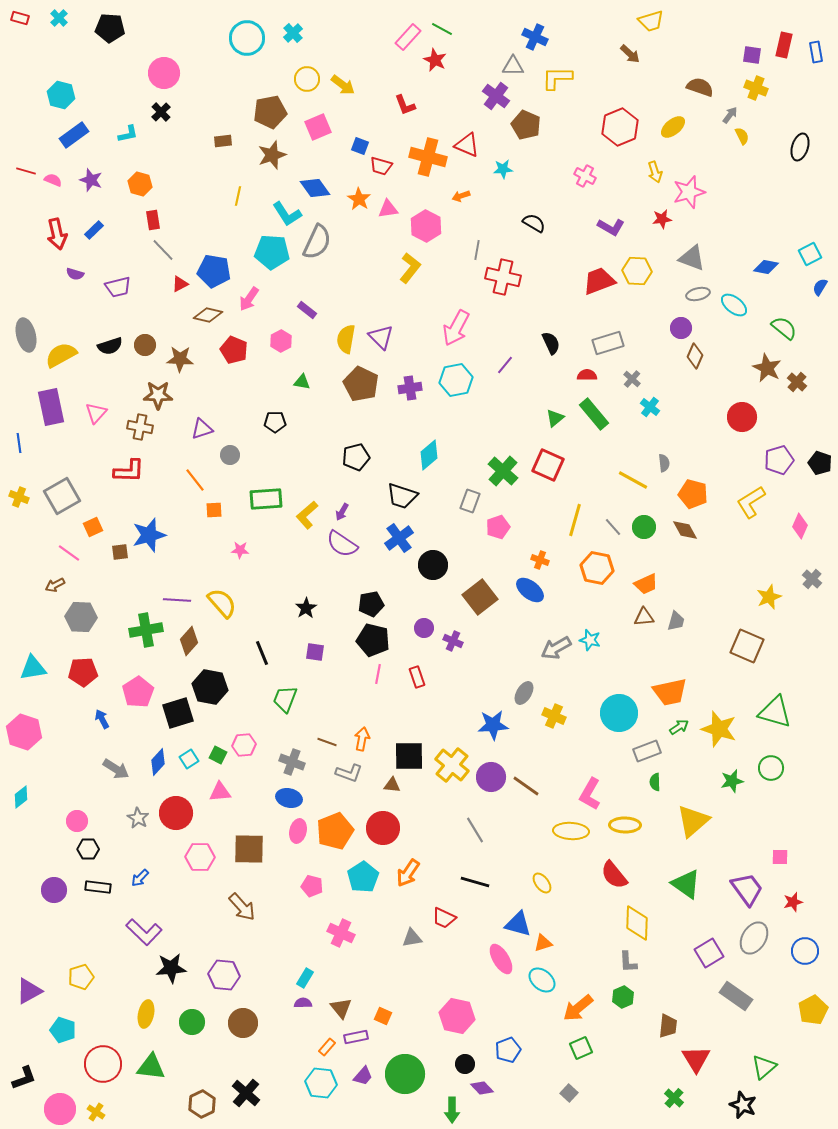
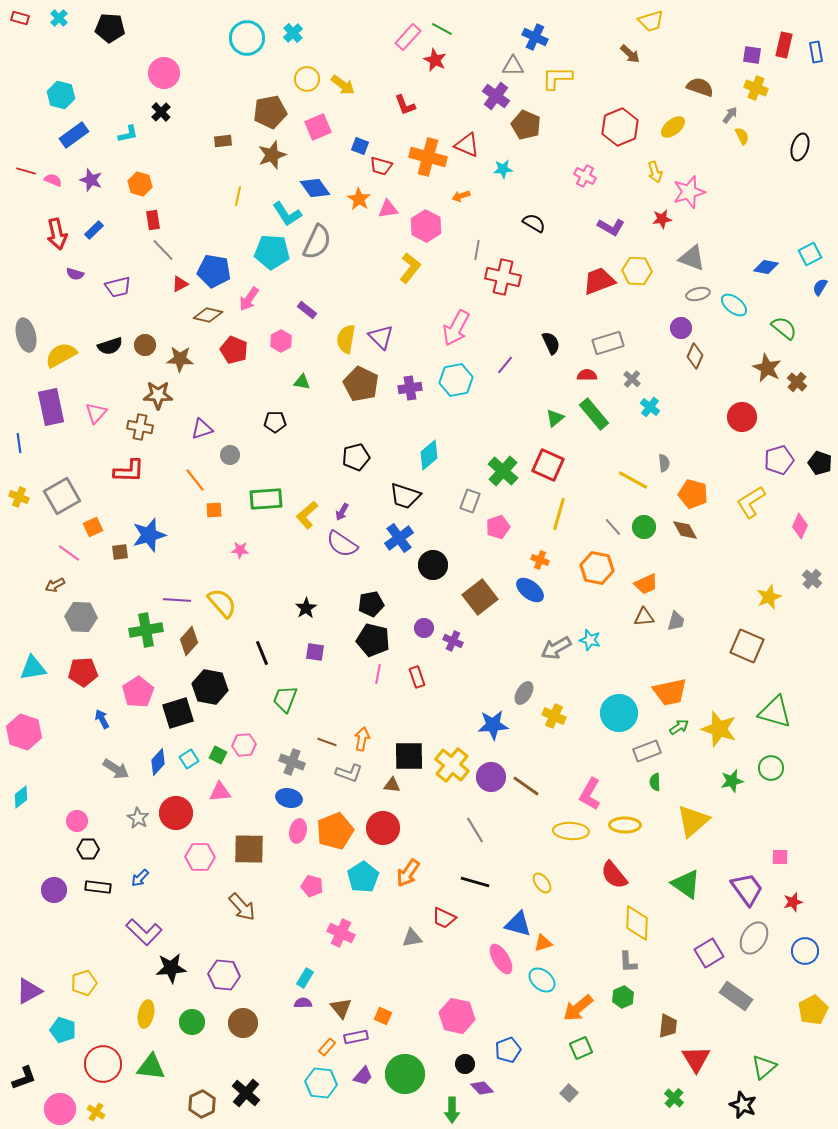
black trapezoid at (402, 496): moved 3 px right
yellow line at (575, 520): moved 16 px left, 6 px up
yellow pentagon at (81, 977): moved 3 px right, 6 px down
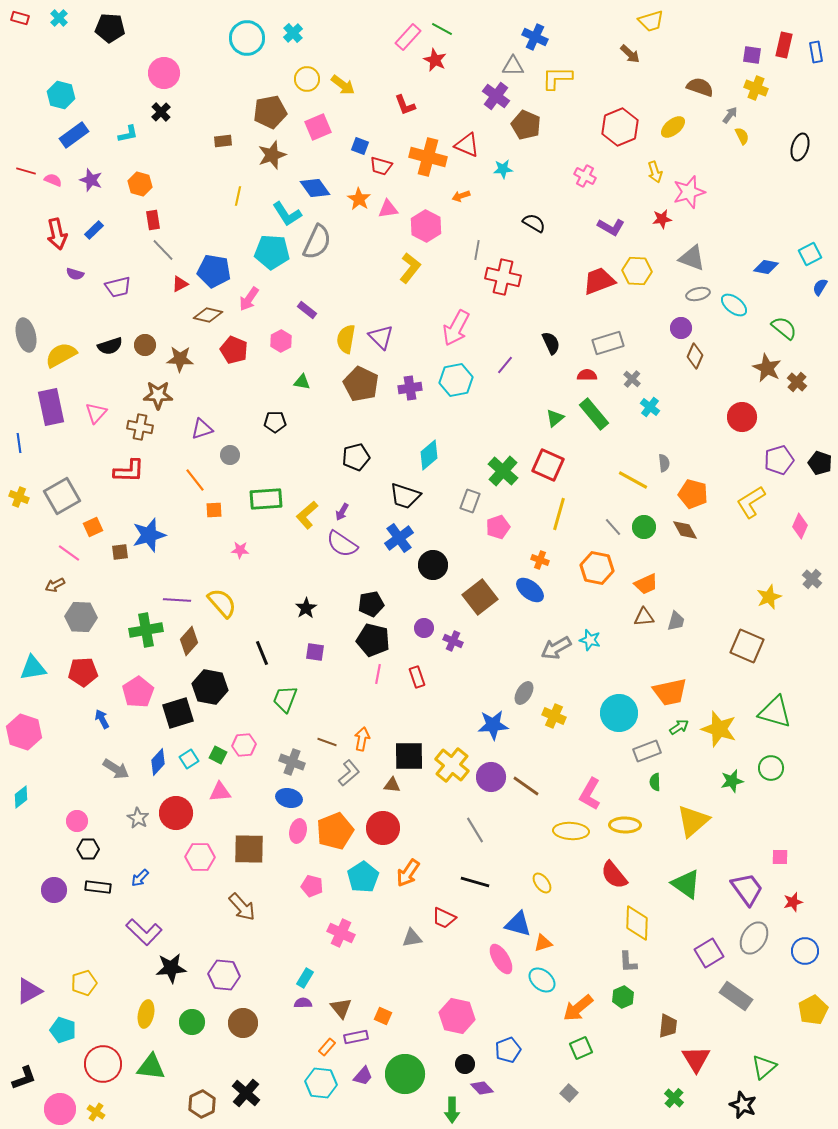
gray L-shape at (349, 773): rotated 60 degrees counterclockwise
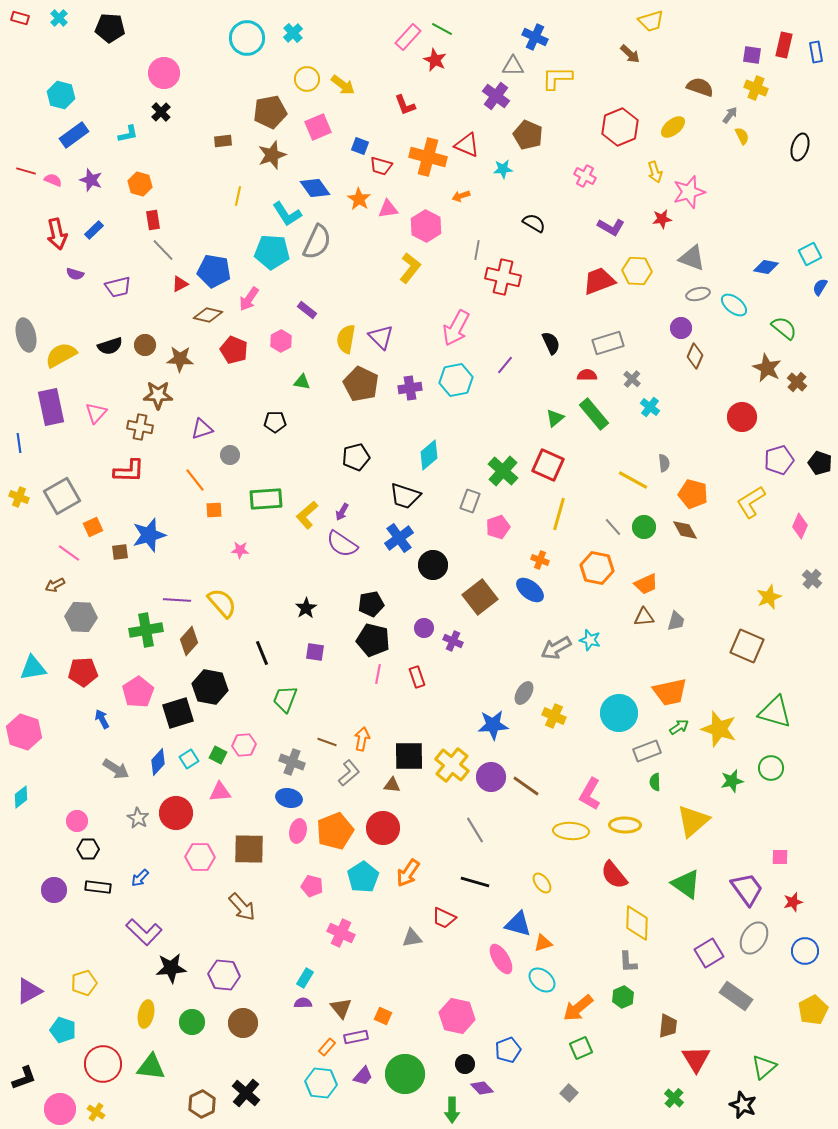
brown pentagon at (526, 125): moved 2 px right, 10 px down
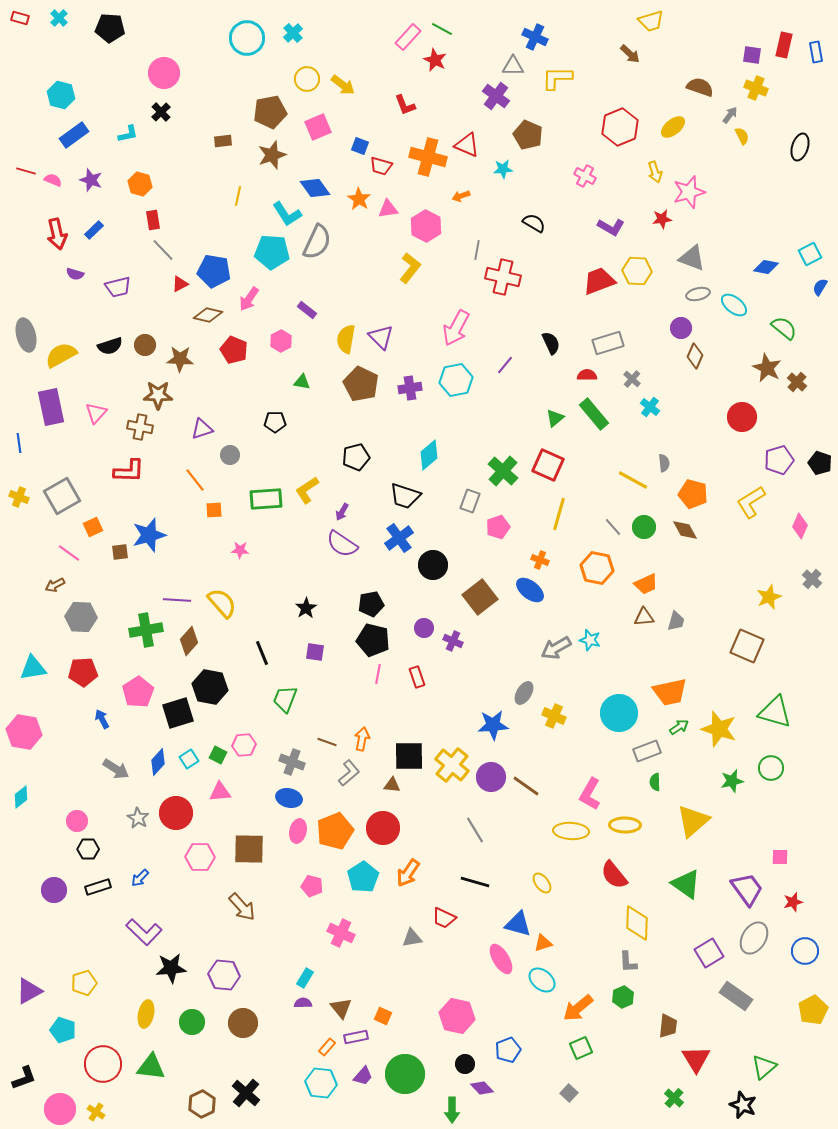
yellow L-shape at (307, 515): moved 25 px up; rotated 8 degrees clockwise
pink hexagon at (24, 732): rotated 8 degrees counterclockwise
black rectangle at (98, 887): rotated 25 degrees counterclockwise
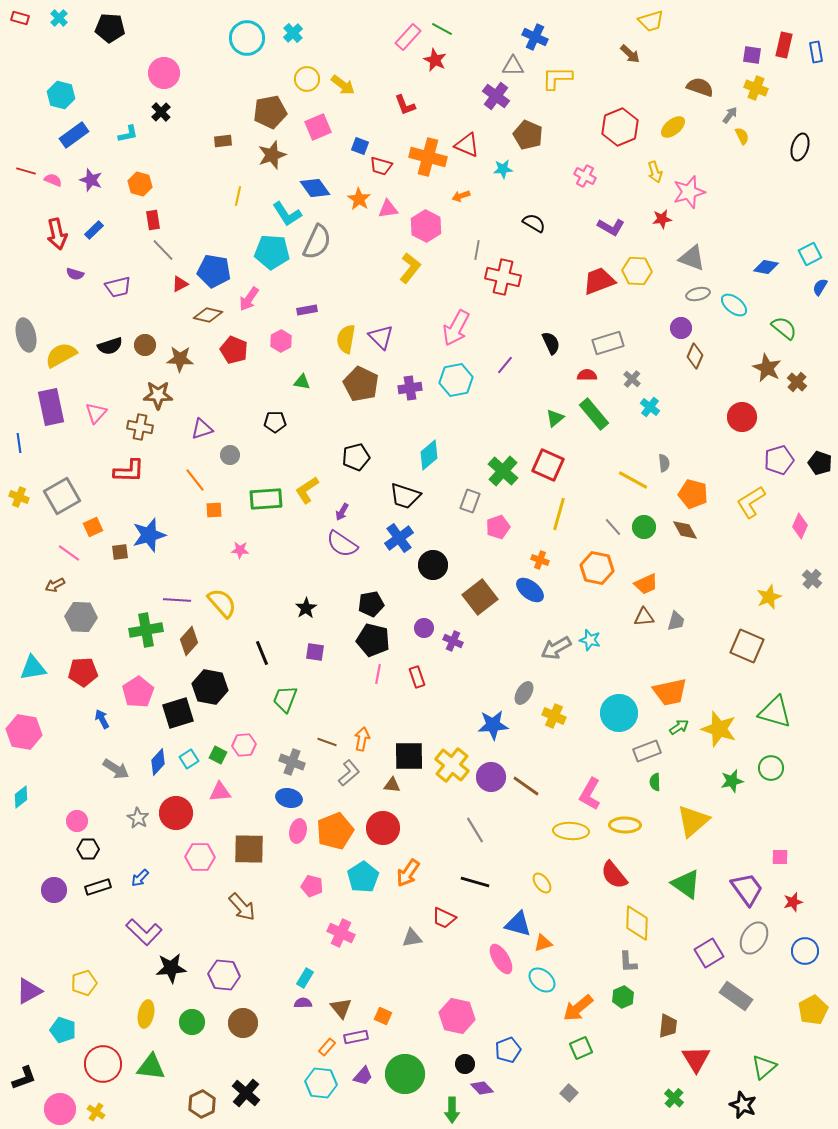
purple rectangle at (307, 310): rotated 48 degrees counterclockwise
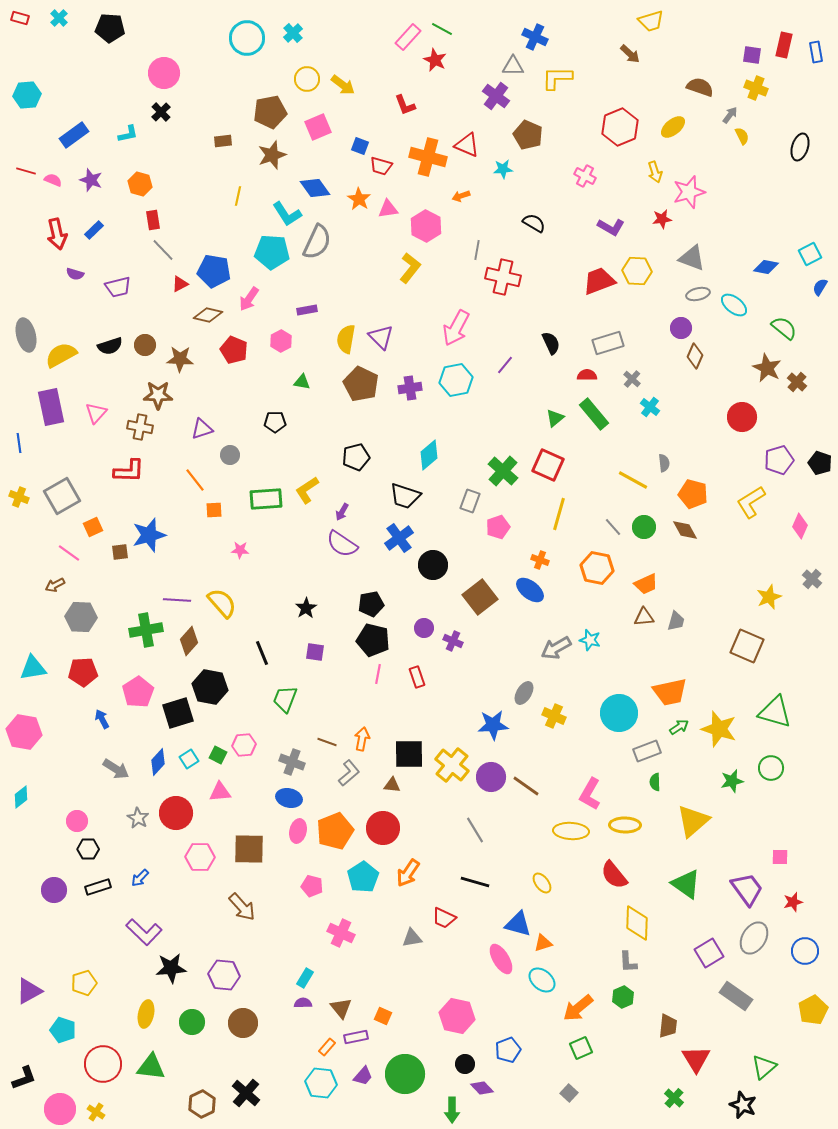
cyan hexagon at (61, 95): moved 34 px left; rotated 20 degrees counterclockwise
black square at (409, 756): moved 2 px up
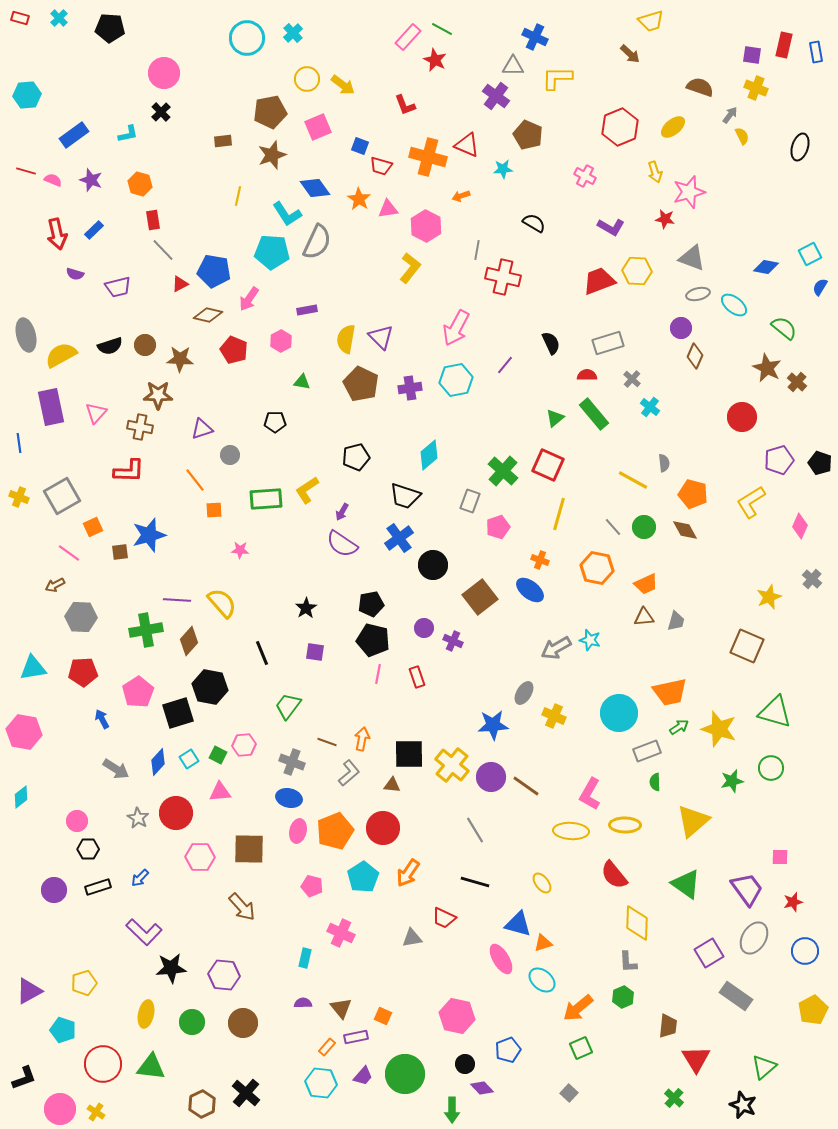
red star at (662, 219): moved 3 px right; rotated 18 degrees clockwise
green trapezoid at (285, 699): moved 3 px right, 7 px down; rotated 16 degrees clockwise
cyan rectangle at (305, 978): moved 20 px up; rotated 18 degrees counterclockwise
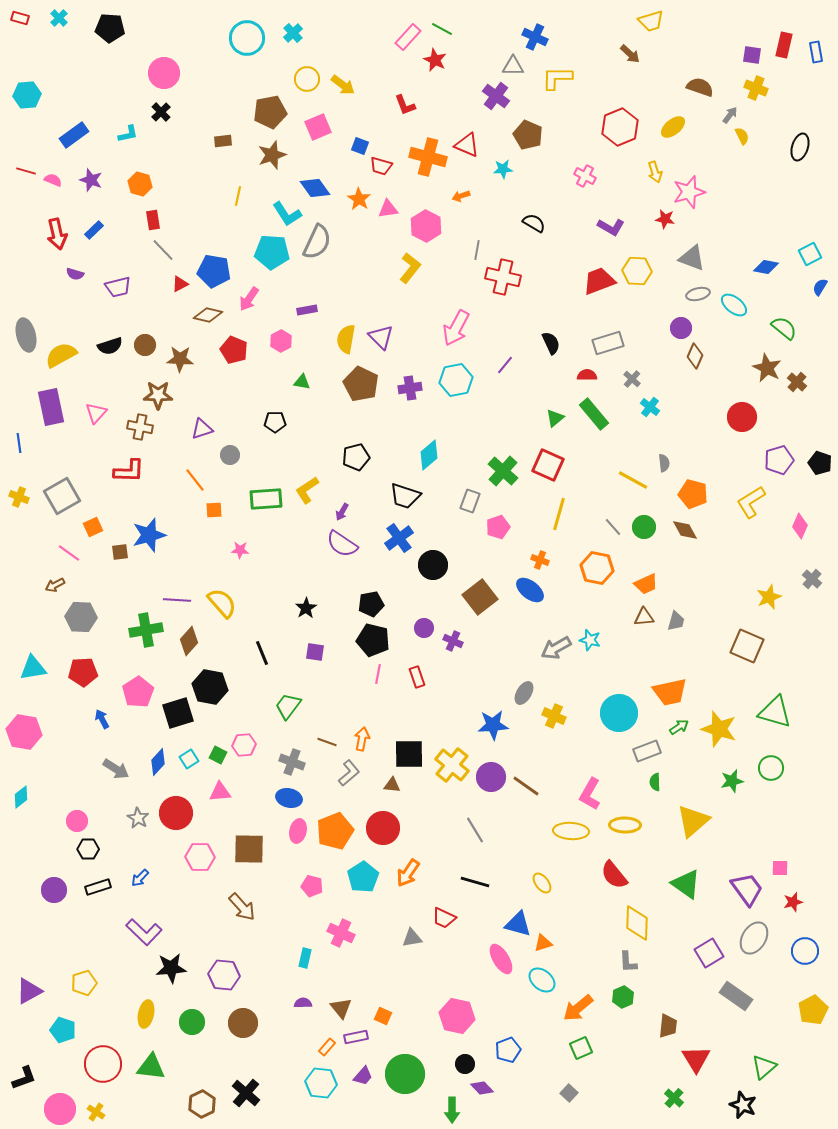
pink square at (780, 857): moved 11 px down
